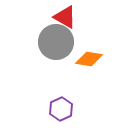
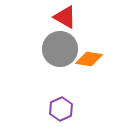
gray circle: moved 4 px right, 7 px down
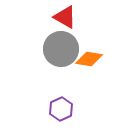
gray circle: moved 1 px right
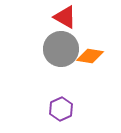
orange diamond: moved 1 px right, 3 px up
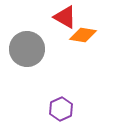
gray circle: moved 34 px left
orange diamond: moved 7 px left, 21 px up
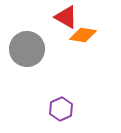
red triangle: moved 1 px right
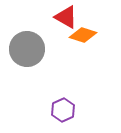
orange diamond: rotated 8 degrees clockwise
purple hexagon: moved 2 px right, 1 px down
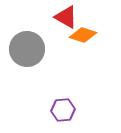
purple hexagon: rotated 20 degrees clockwise
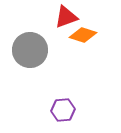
red triangle: rotated 50 degrees counterclockwise
gray circle: moved 3 px right, 1 px down
